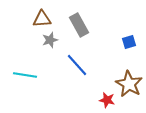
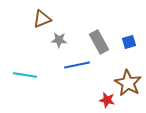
brown triangle: rotated 18 degrees counterclockwise
gray rectangle: moved 20 px right, 17 px down
gray star: moved 9 px right; rotated 21 degrees clockwise
blue line: rotated 60 degrees counterclockwise
brown star: moved 1 px left, 1 px up
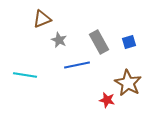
gray star: rotated 21 degrees clockwise
